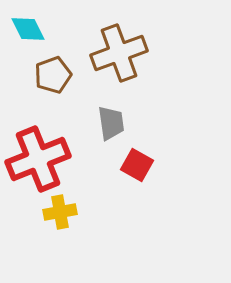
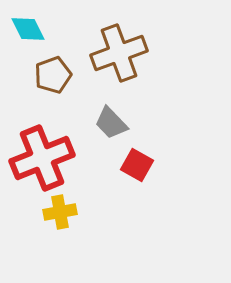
gray trapezoid: rotated 144 degrees clockwise
red cross: moved 4 px right, 1 px up
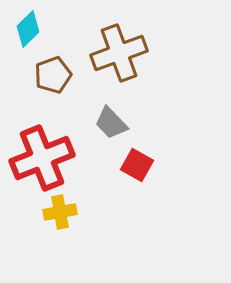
cyan diamond: rotated 72 degrees clockwise
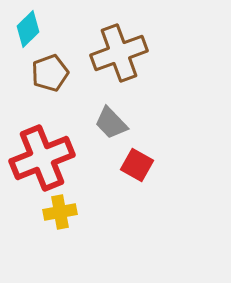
brown pentagon: moved 3 px left, 2 px up
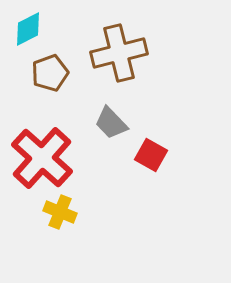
cyan diamond: rotated 18 degrees clockwise
brown cross: rotated 6 degrees clockwise
red cross: rotated 26 degrees counterclockwise
red square: moved 14 px right, 10 px up
yellow cross: rotated 32 degrees clockwise
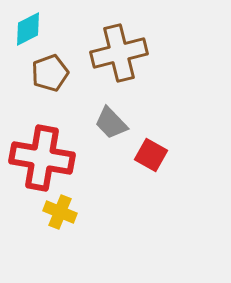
red cross: rotated 32 degrees counterclockwise
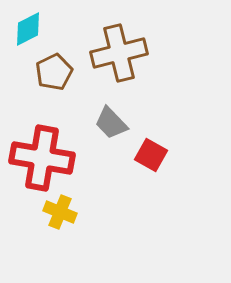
brown pentagon: moved 4 px right, 1 px up; rotated 6 degrees counterclockwise
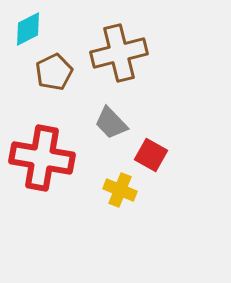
yellow cross: moved 60 px right, 22 px up
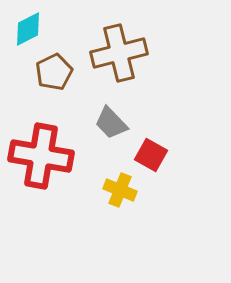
red cross: moved 1 px left, 2 px up
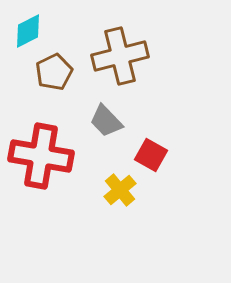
cyan diamond: moved 2 px down
brown cross: moved 1 px right, 3 px down
gray trapezoid: moved 5 px left, 2 px up
yellow cross: rotated 28 degrees clockwise
